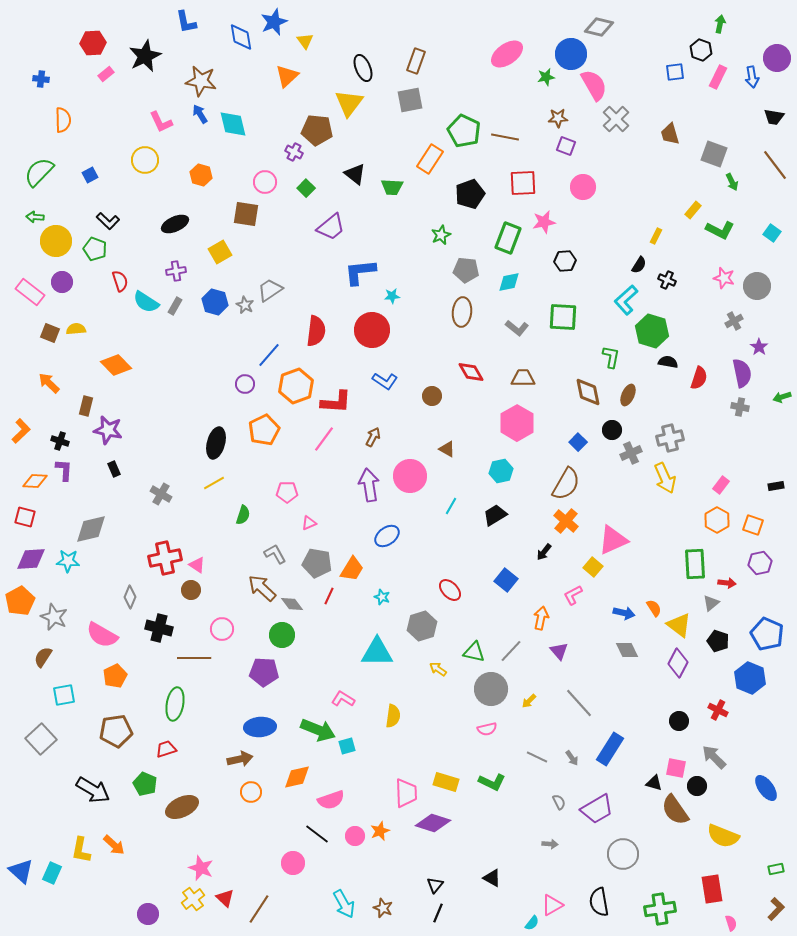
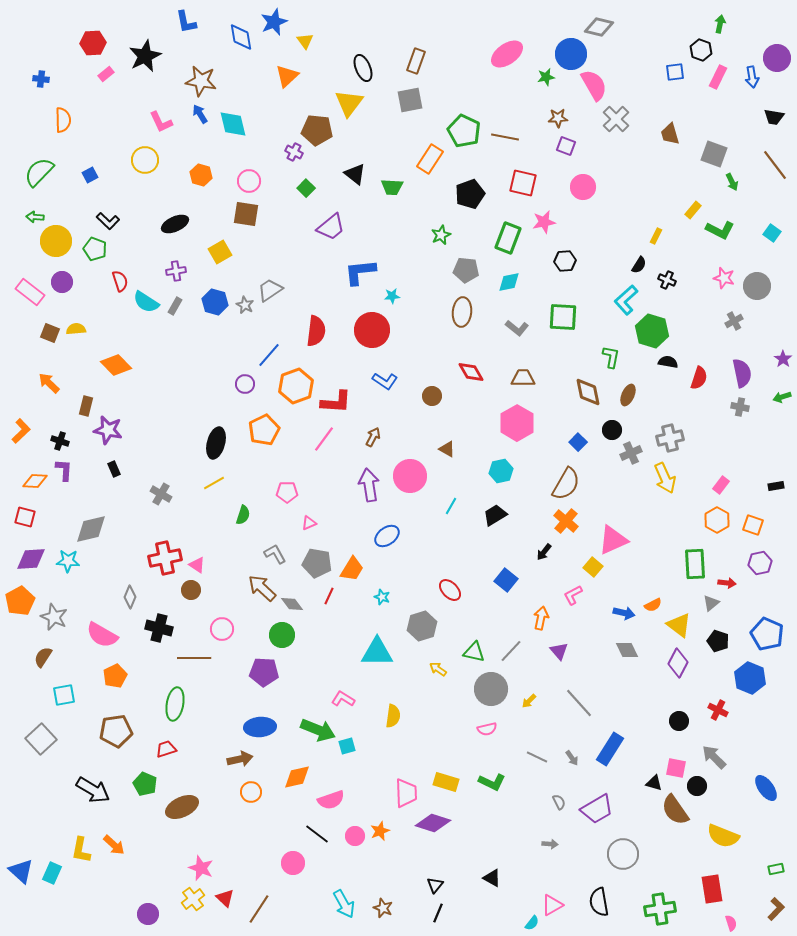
pink circle at (265, 182): moved 16 px left, 1 px up
red square at (523, 183): rotated 16 degrees clockwise
purple star at (759, 347): moved 24 px right, 12 px down
orange semicircle at (654, 608): moved 1 px left, 3 px up; rotated 96 degrees clockwise
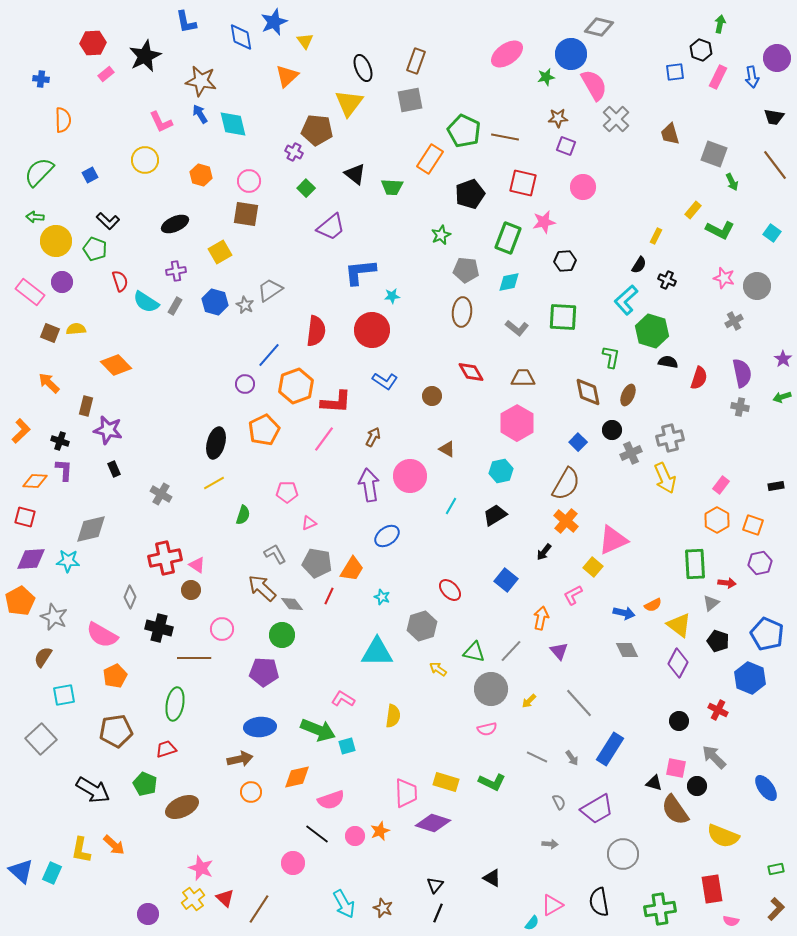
pink semicircle at (731, 923): moved 2 px up; rotated 119 degrees clockwise
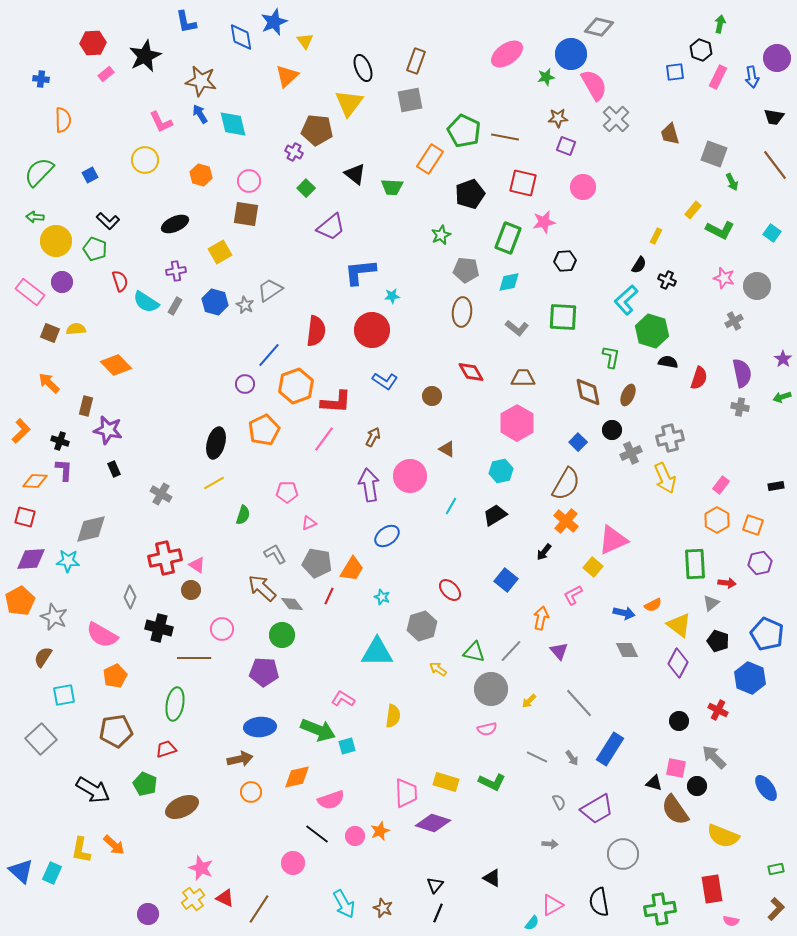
red triangle at (225, 898): rotated 18 degrees counterclockwise
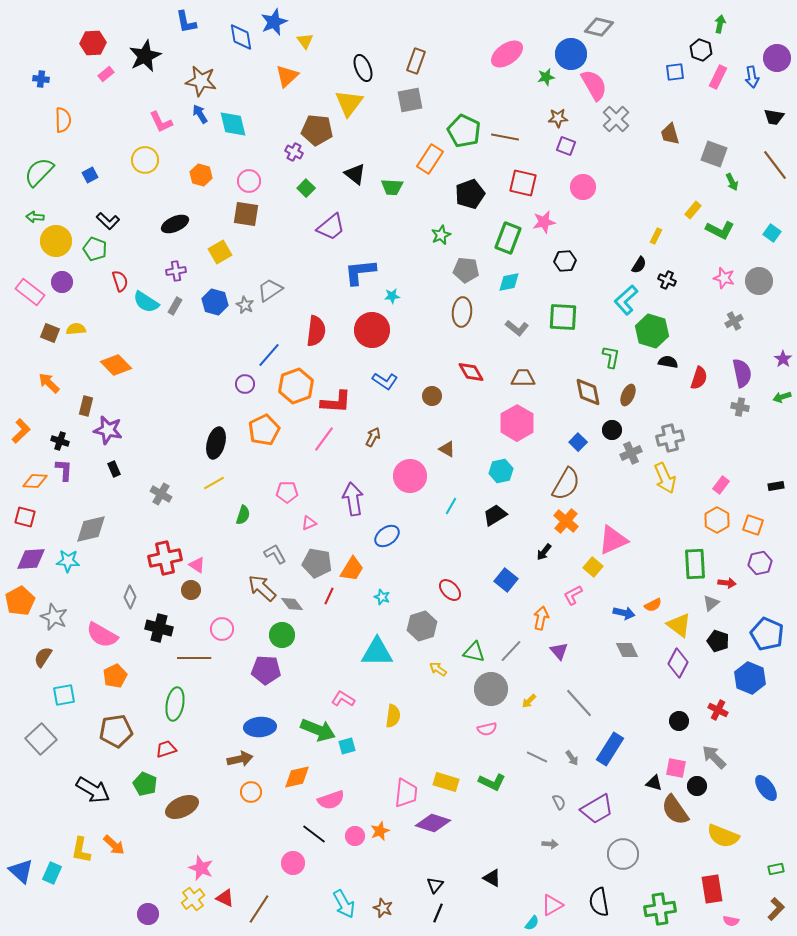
gray circle at (757, 286): moved 2 px right, 5 px up
purple arrow at (369, 485): moved 16 px left, 14 px down
purple pentagon at (264, 672): moved 2 px right, 2 px up
pink trapezoid at (406, 793): rotated 8 degrees clockwise
black line at (317, 834): moved 3 px left
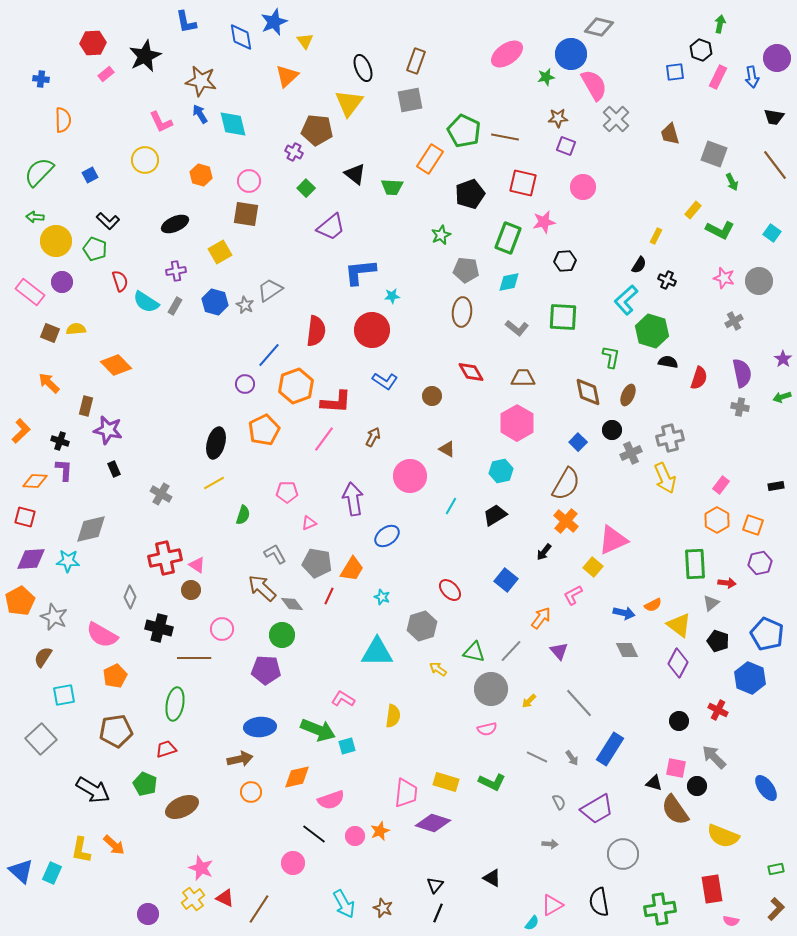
orange arrow at (541, 618): rotated 25 degrees clockwise
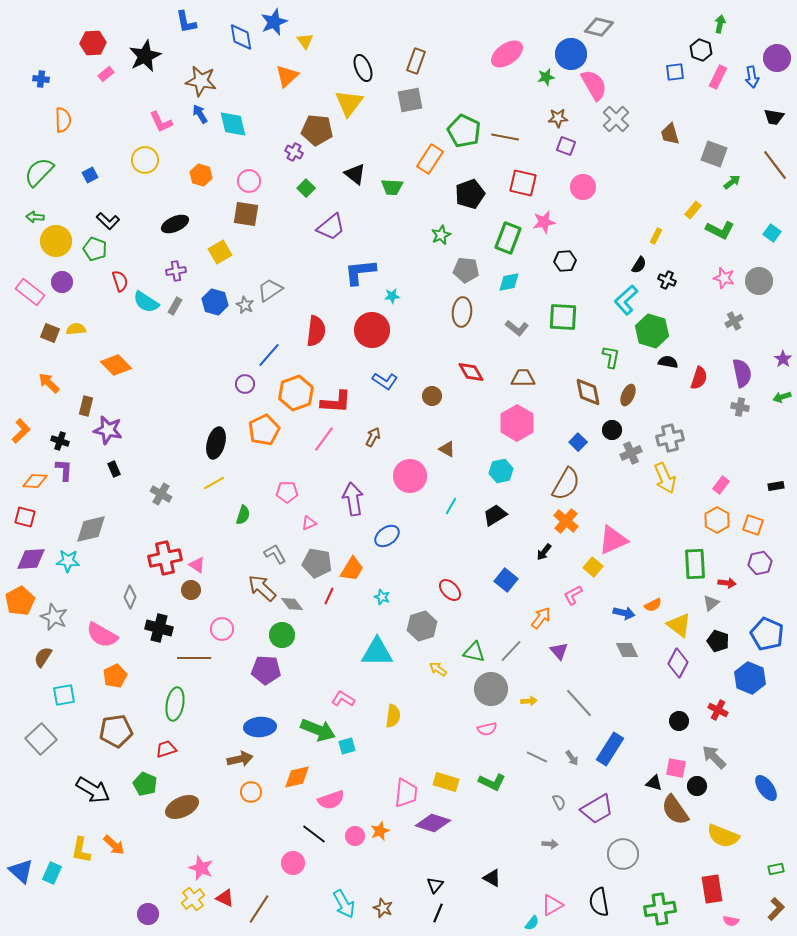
green arrow at (732, 182): rotated 102 degrees counterclockwise
orange hexagon at (296, 386): moved 7 px down
yellow arrow at (529, 701): rotated 140 degrees counterclockwise
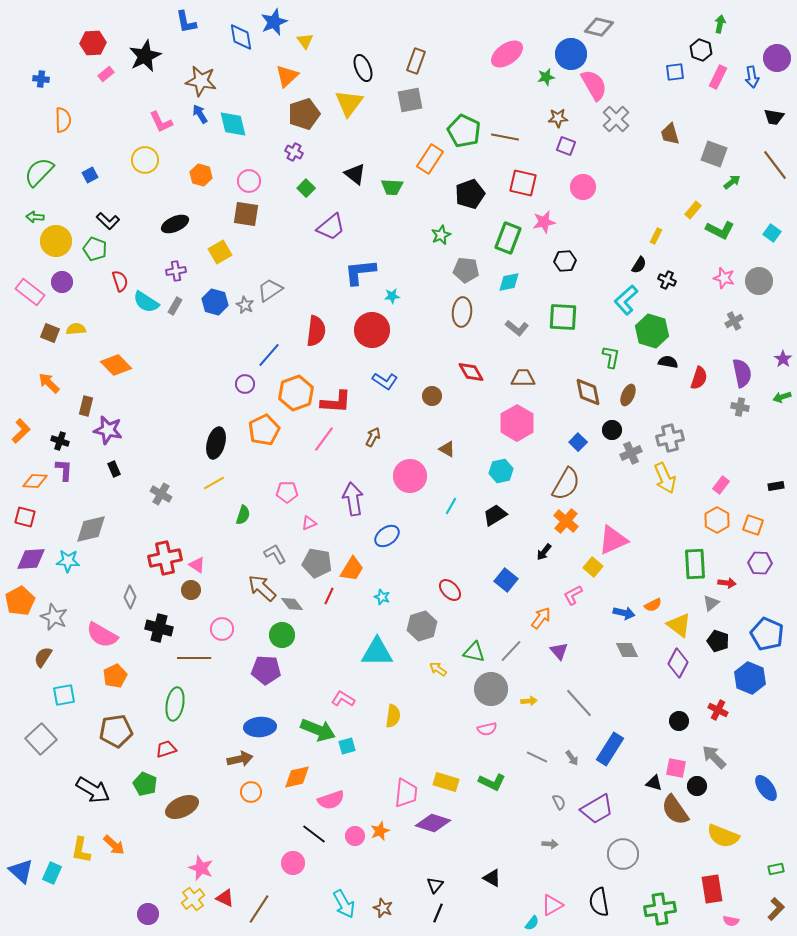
brown pentagon at (317, 130): moved 13 px left, 16 px up; rotated 24 degrees counterclockwise
purple hexagon at (760, 563): rotated 15 degrees clockwise
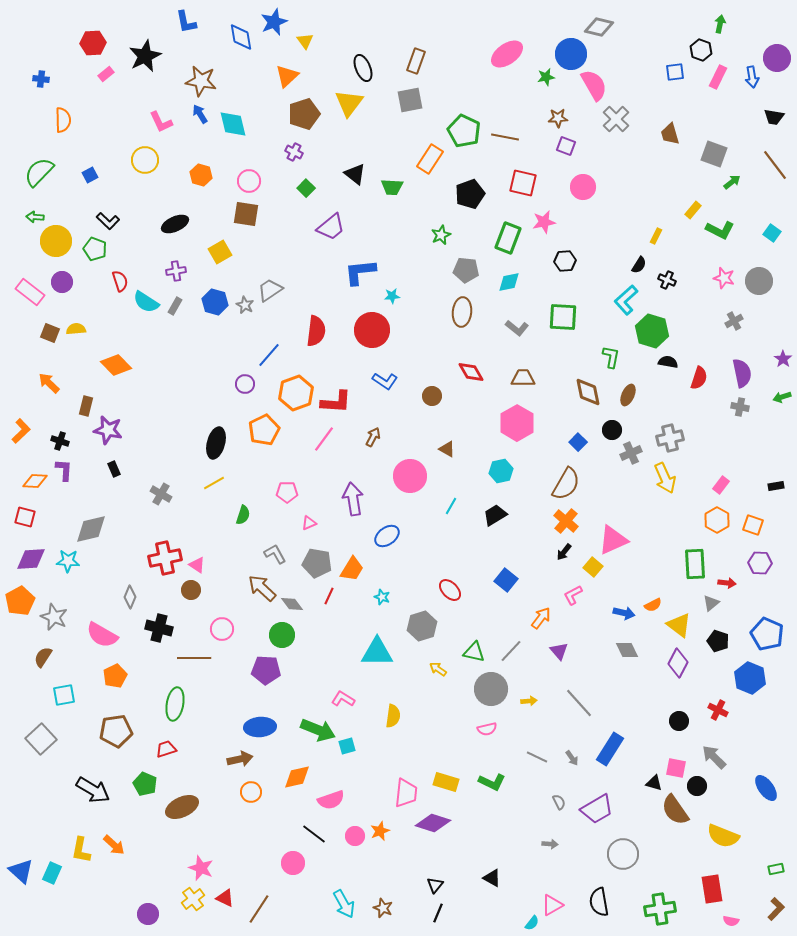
black arrow at (544, 552): moved 20 px right
